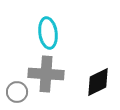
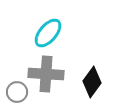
cyan ellipse: rotated 48 degrees clockwise
black diamond: moved 6 px left; rotated 28 degrees counterclockwise
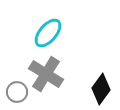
gray cross: rotated 28 degrees clockwise
black diamond: moved 9 px right, 7 px down
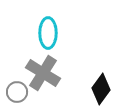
cyan ellipse: rotated 40 degrees counterclockwise
gray cross: moved 3 px left, 1 px up
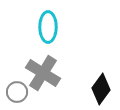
cyan ellipse: moved 6 px up
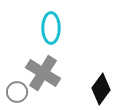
cyan ellipse: moved 3 px right, 1 px down
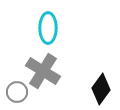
cyan ellipse: moved 3 px left
gray cross: moved 2 px up
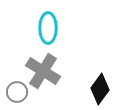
black diamond: moved 1 px left
